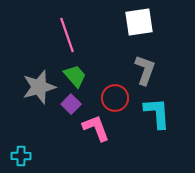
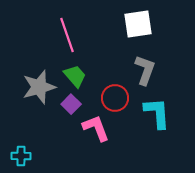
white square: moved 1 px left, 2 px down
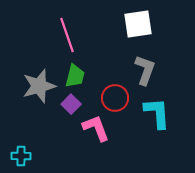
green trapezoid: rotated 55 degrees clockwise
gray star: moved 1 px up
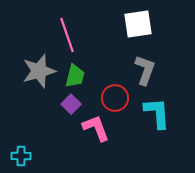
gray star: moved 15 px up
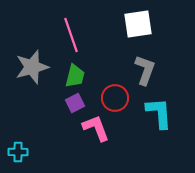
pink line: moved 4 px right
gray star: moved 7 px left, 4 px up
purple square: moved 4 px right, 1 px up; rotated 18 degrees clockwise
cyan L-shape: moved 2 px right
cyan cross: moved 3 px left, 4 px up
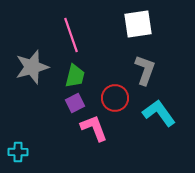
cyan L-shape: rotated 32 degrees counterclockwise
pink L-shape: moved 2 px left
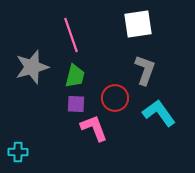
purple square: moved 1 px right, 1 px down; rotated 30 degrees clockwise
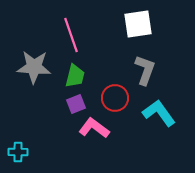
gray star: moved 2 px right; rotated 20 degrees clockwise
purple square: rotated 24 degrees counterclockwise
pink L-shape: rotated 32 degrees counterclockwise
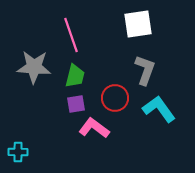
purple square: rotated 12 degrees clockwise
cyan L-shape: moved 4 px up
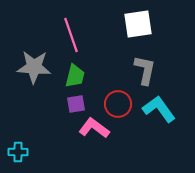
gray L-shape: rotated 8 degrees counterclockwise
red circle: moved 3 px right, 6 px down
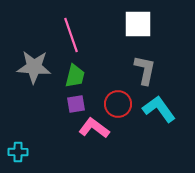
white square: rotated 8 degrees clockwise
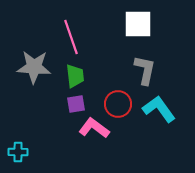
pink line: moved 2 px down
green trapezoid: rotated 20 degrees counterclockwise
